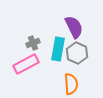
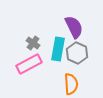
gray cross: rotated 32 degrees counterclockwise
pink rectangle: moved 3 px right
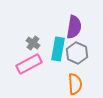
purple semicircle: rotated 35 degrees clockwise
orange semicircle: moved 4 px right
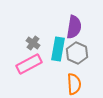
orange semicircle: moved 1 px left
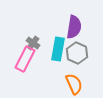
pink rectangle: moved 4 px left, 5 px up; rotated 35 degrees counterclockwise
orange semicircle: rotated 20 degrees counterclockwise
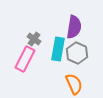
gray cross: moved 1 px right, 4 px up
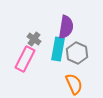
purple semicircle: moved 8 px left
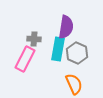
gray cross: rotated 32 degrees counterclockwise
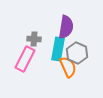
orange semicircle: moved 6 px left, 17 px up
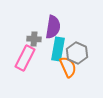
purple semicircle: moved 13 px left
pink rectangle: moved 1 px up
